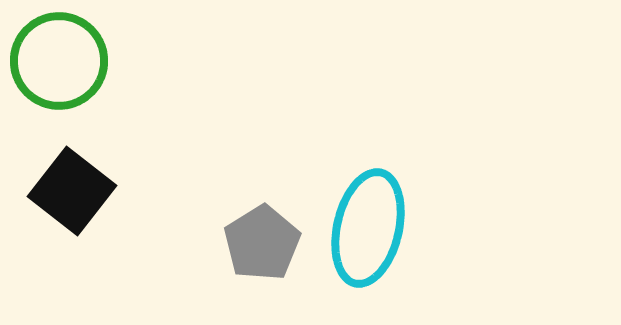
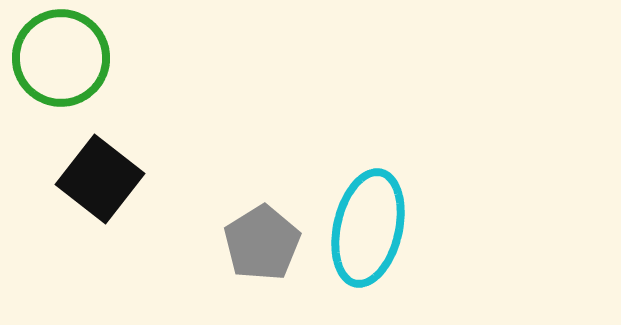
green circle: moved 2 px right, 3 px up
black square: moved 28 px right, 12 px up
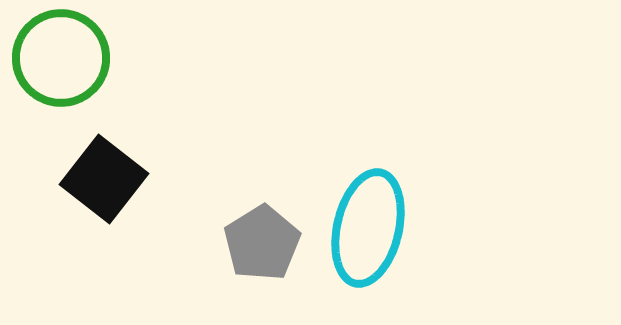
black square: moved 4 px right
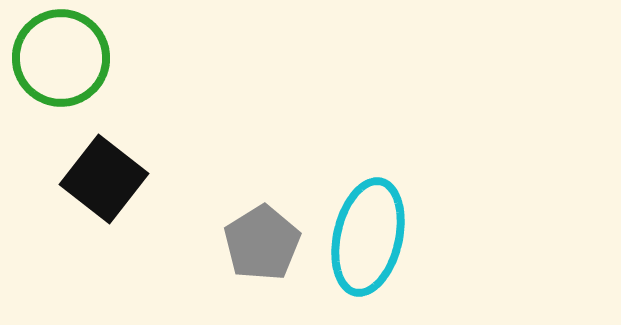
cyan ellipse: moved 9 px down
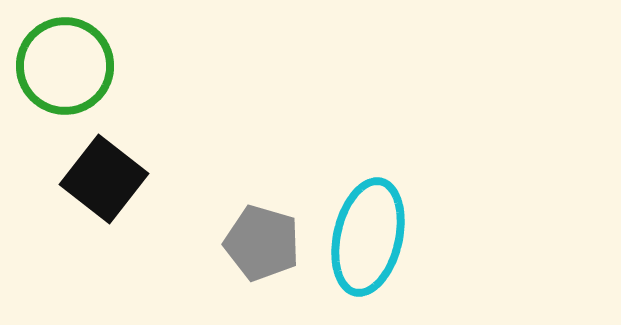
green circle: moved 4 px right, 8 px down
gray pentagon: rotated 24 degrees counterclockwise
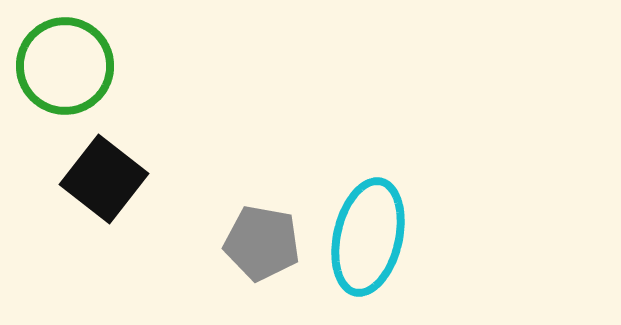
gray pentagon: rotated 6 degrees counterclockwise
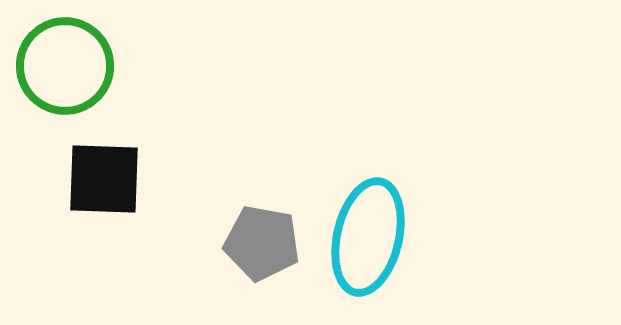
black square: rotated 36 degrees counterclockwise
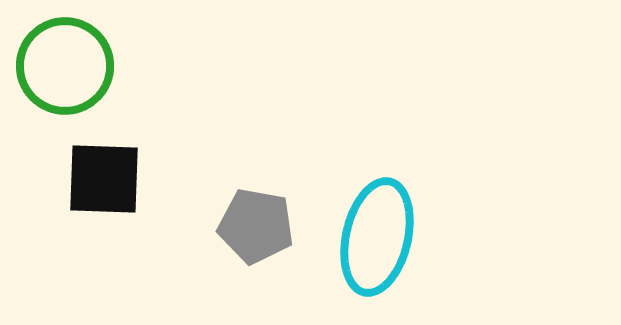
cyan ellipse: moved 9 px right
gray pentagon: moved 6 px left, 17 px up
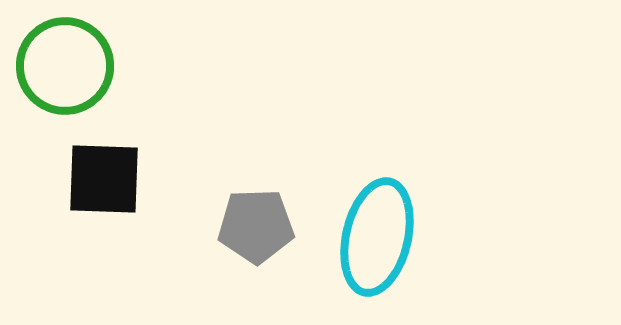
gray pentagon: rotated 12 degrees counterclockwise
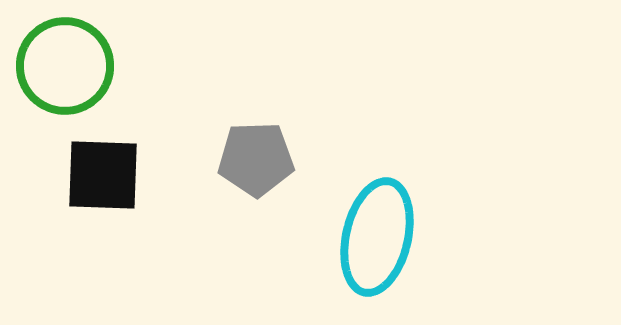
black square: moved 1 px left, 4 px up
gray pentagon: moved 67 px up
